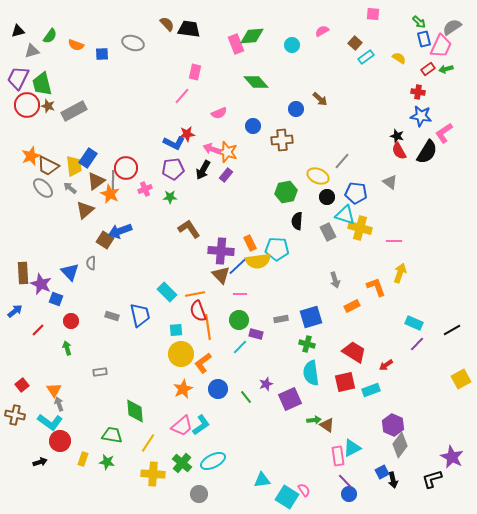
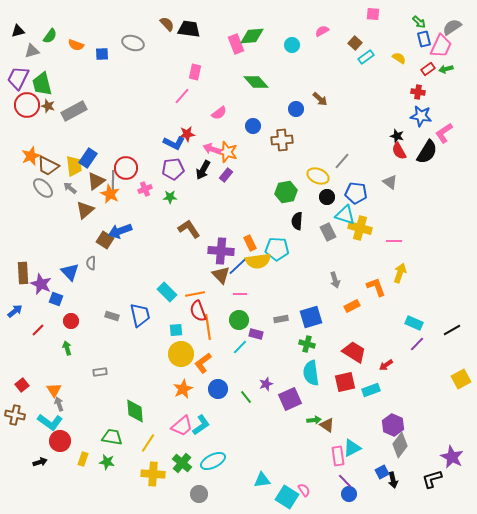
pink semicircle at (219, 113): rotated 14 degrees counterclockwise
green trapezoid at (112, 435): moved 2 px down
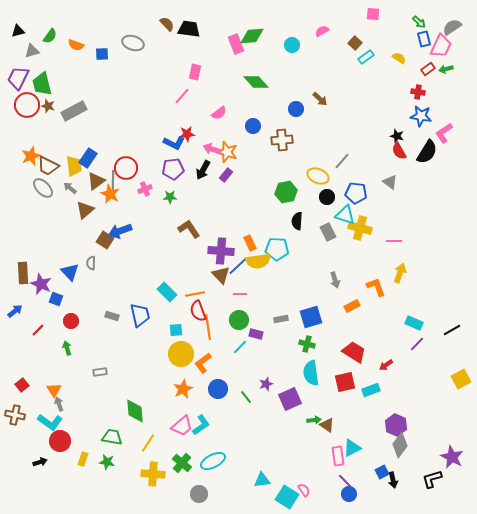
purple hexagon at (393, 425): moved 3 px right
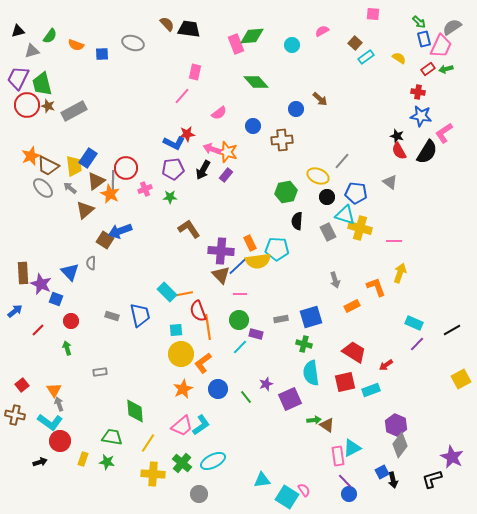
orange line at (195, 294): moved 12 px left
green cross at (307, 344): moved 3 px left
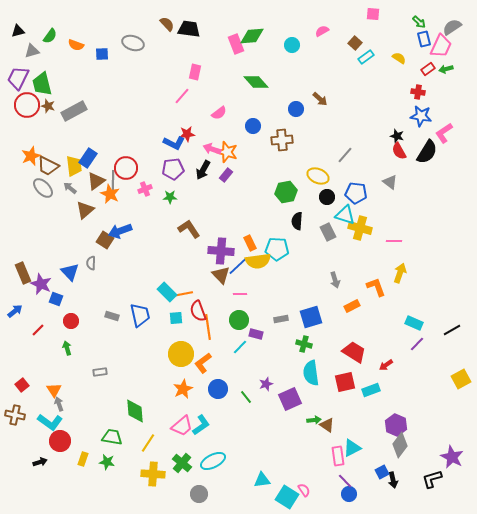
gray line at (342, 161): moved 3 px right, 6 px up
brown rectangle at (23, 273): rotated 20 degrees counterclockwise
cyan square at (176, 330): moved 12 px up
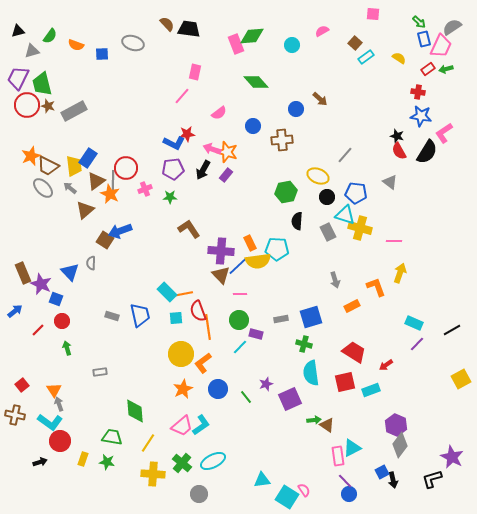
red circle at (71, 321): moved 9 px left
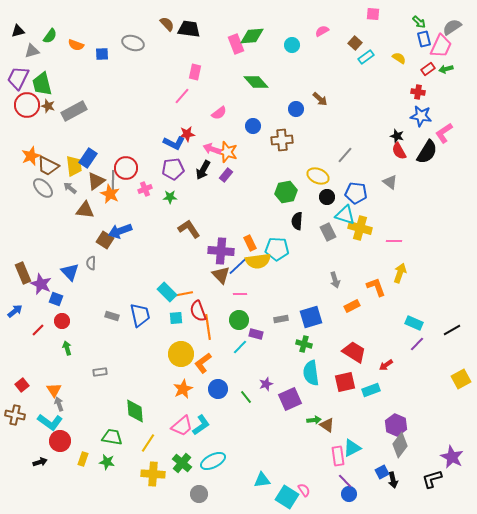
brown triangle at (85, 210): rotated 48 degrees clockwise
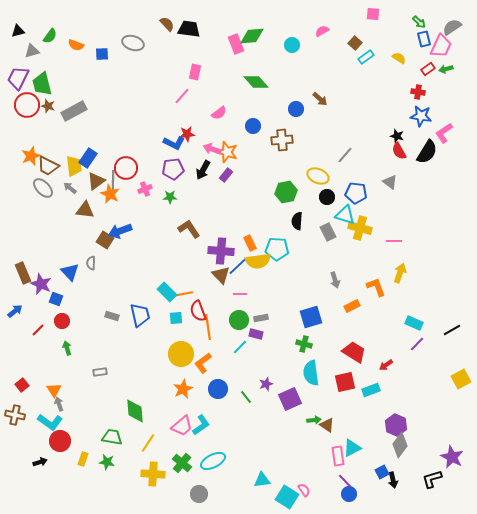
gray rectangle at (281, 319): moved 20 px left, 1 px up
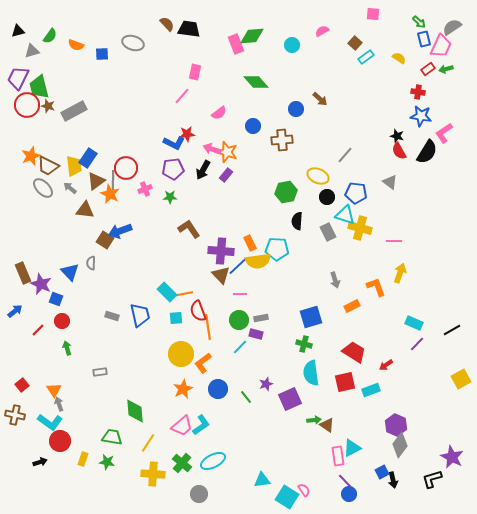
green trapezoid at (42, 84): moved 3 px left, 3 px down
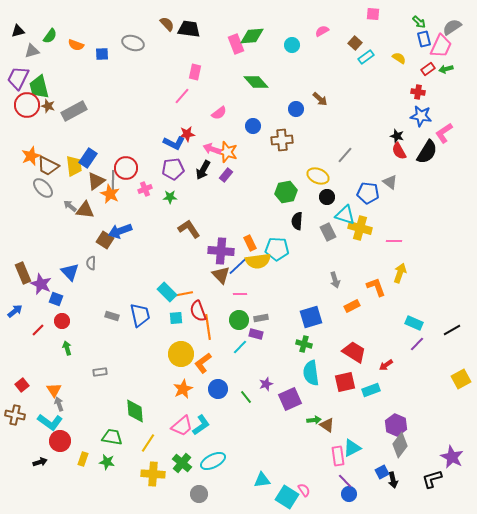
gray arrow at (70, 188): moved 18 px down
blue pentagon at (356, 193): moved 12 px right
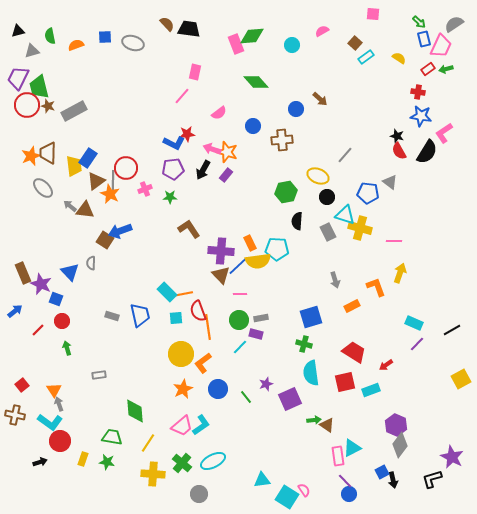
gray semicircle at (452, 27): moved 2 px right, 3 px up
green semicircle at (50, 36): rotated 133 degrees clockwise
orange semicircle at (76, 45): rotated 140 degrees clockwise
blue square at (102, 54): moved 3 px right, 17 px up
brown trapezoid at (48, 166): moved 13 px up; rotated 65 degrees clockwise
gray rectangle at (100, 372): moved 1 px left, 3 px down
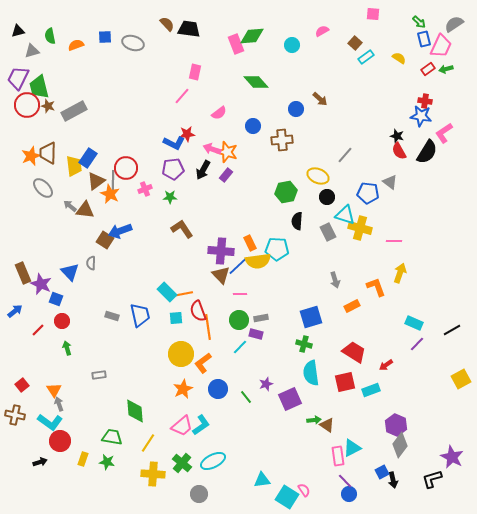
red cross at (418, 92): moved 7 px right, 9 px down
brown L-shape at (189, 229): moved 7 px left
